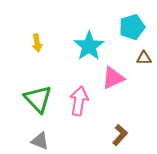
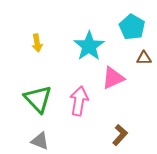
cyan pentagon: rotated 25 degrees counterclockwise
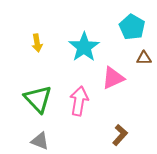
cyan star: moved 5 px left, 1 px down
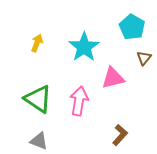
yellow arrow: rotated 150 degrees counterclockwise
brown triangle: rotated 49 degrees counterclockwise
pink triangle: rotated 10 degrees clockwise
green triangle: rotated 12 degrees counterclockwise
gray triangle: moved 1 px left
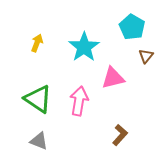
brown triangle: moved 2 px right, 2 px up
